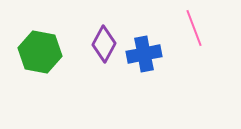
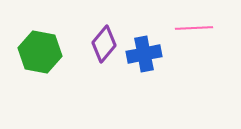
pink line: rotated 72 degrees counterclockwise
purple diamond: rotated 12 degrees clockwise
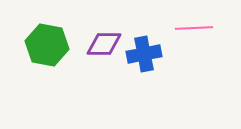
purple diamond: rotated 51 degrees clockwise
green hexagon: moved 7 px right, 7 px up
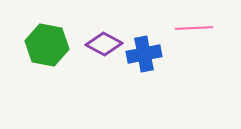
purple diamond: rotated 27 degrees clockwise
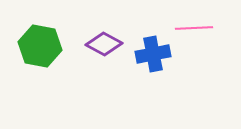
green hexagon: moved 7 px left, 1 px down
blue cross: moved 9 px right
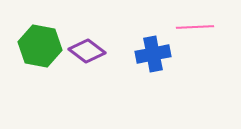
pink line: moved 1 px right, 1 px up
purple diamond: moved 17 px left, 7 px down; rotated 9 degrees clockwise
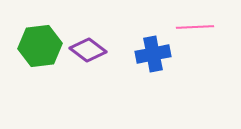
green hexagon: rotated 18 degrees counterclockwise
purple diamond: moved 1 px right, 1 px up
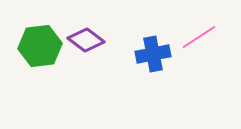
pink line: moved 4 px right, 10 px down; rotated 30 degrees counterclockwise
purple diamond: moved 2 px left, 10 px up
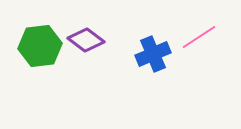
blue cross: rotated 12 degrees counterclockwise
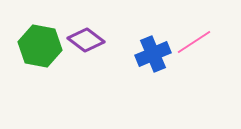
pink line: moved 5 px left, 5 px down
green hexagon: rotated 18 degrees clockwise
